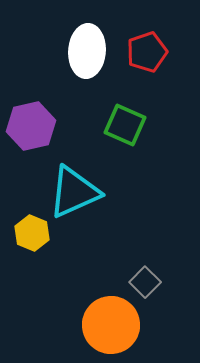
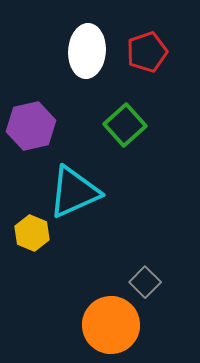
green square: rotated 24 degrees clockwise
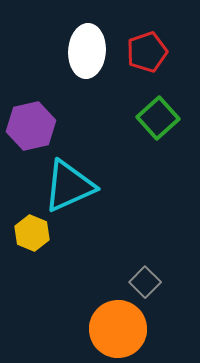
green square: moved 33 px right, 7 px up
cyan triangle: moved 5 px left, 6 px up
orange circle: moved 7 px right, 4 px down
